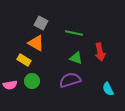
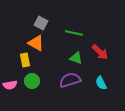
red arrow: rotated 36 degrees counterclockwise
yellow rectangle: moved 1 px right; rotated 48 degrees clockwise
cyan semicircle: moved 7 px left, 6 px up
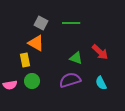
green line: moved 3 px left, 10 px up; rotated 12 degrees counterclockwise
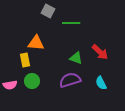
gray square: moved 7 px right, 12 px up
orange triangle: rotated 24 degrees counterclockwise
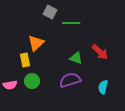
gray square: moved 2 px right, 1 px down
orange triangle: rotated 48 degrees counterclockwise
cyan semicircle: moved 2 px right, 4 px down; rotated 40 degrees clockwise
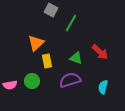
gray square: moved 1 px right, 2 px up
green line: rotated 60 degrees counterclockwise
yellow rectangle: moved 22 px right, 1 px down
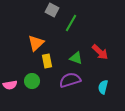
gray square: moved 1 px right
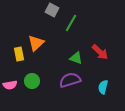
yellow rectangle: moved 28 px left, 7 px up
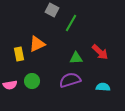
orange triangle: moved 1 px right, 1 px down; rotated 18 degrees clockwise
green triangle: rotated 24 degrees counterclockwise
cyan semicircle: rotated 80 degrees clockwise
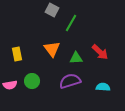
orange triangle: moved 15 px right, 5 px down; rotated 42 degrees counterclockwise
yellow rectangle: moved 2 px left
purple semicircle: moved 1 px down
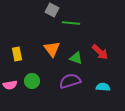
green line: rotated 66 degrees clockwise
green triangle: rotated 24 degrees clockwise
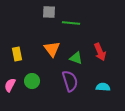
gray square: moved 3 px left, 2 px down; rotated 24 degrees counterclockwise
red arrow: rotated 24 degrees clockwise
purple semicircle: rotated 90 degrees clockwise
pink semicircle: rotated 128 degrees clockwise
